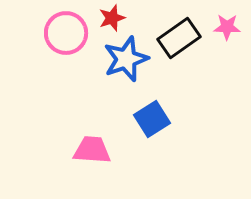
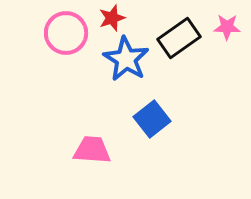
blue star: rotated 21 degrees counterclockwise
blue square: rotated 6 degrees counterclockwise
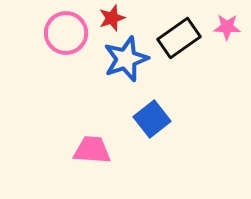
blue star: rotated 21 degrees clockwise
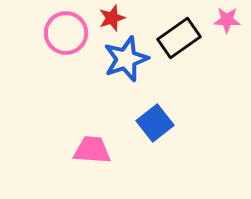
pink star: moved 7 px up
blue square: moved 3 px right, 4 px down
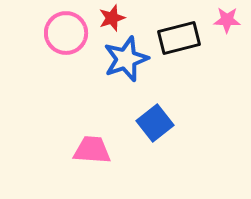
black rectangle: rotated 21 degrees clockwise
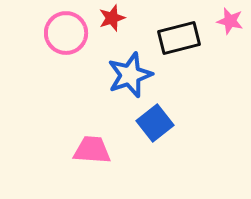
pink star: moved 3 px right, 1 px down; rotated 12 degrees clockwise
blue star: moved 4 px right, 16 px down
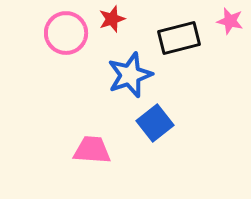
red star: moved 1 px down
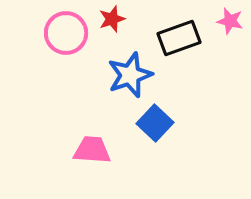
black rectangle: rotated 6 degrees counterclockwise
blue square: rotated 9 degrees counterclockwise
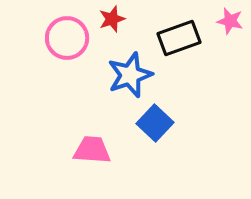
pink circle: moved 1 px right, 5 px down
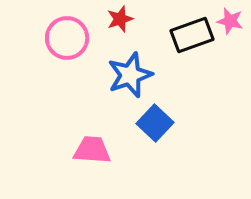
red star: moved 8 px right
black rectangle: moved 13 px right, 3 px up
